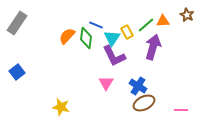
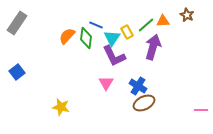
pink line: moved 20 px right
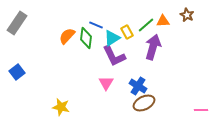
cyan triangle: rotated 24 degrees clockwise
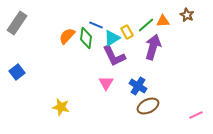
brown ellipse: moved 4 px right, 3 px down
pink line: moved 5 px left, 5 px down; rotated 24 degrees counterclockwise
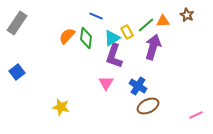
blue line: moved 9 px up
purple L-shape: rotated 45 degrees clockwise
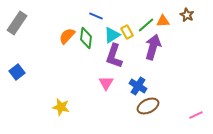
cyan triangle: moved 3 px up
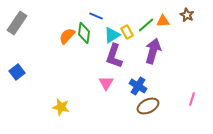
green diamond: moved 2 px left, 5 px up
purple arrow: moved 4 px down
pink line: moved 4 px left, 16 px up; rotated 48 degrees counterclockwise
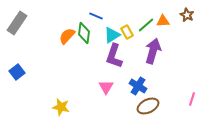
pink triangle: moved 4 px down
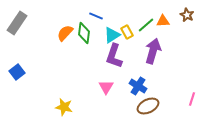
orange semicircle: moved 2 px left, 3 px up
yellow star: moved 3 px right
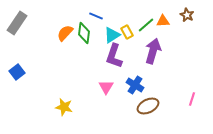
blue cross: moved 3 px left, 1 px up
